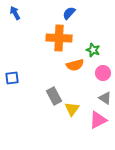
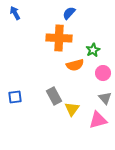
green star: rotated 24 degrees clockwise
blue square: moved 3 px right, 19 px down
gray triangle: rotated 16 degrees clockwise
pink triangle: rotated 12 degrees clockwise
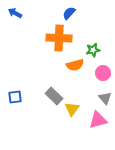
blue arrow: rotated 32 degrees counterclockwise
green star: rotated 16 degrees clockwise
gray rectangle: rotated 18 degrees counterclockwise
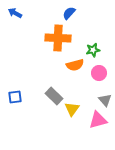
orange cross: moved 1 px left
pink circle: moved 4 px left
gray triangle: moved 2 px down
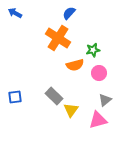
orange cross: rotated 30 degrees clockwise
gray triangle: rotated 32 degrees clockwise
yellow triangle: moved 1 px left, 1 px down
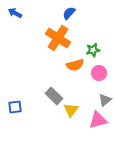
blue square: moved 10 px down
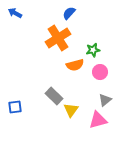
orange cross: rotated 25 degrees clockwise
pink circle: moved 1 px right, 1 px up
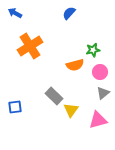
orange cross: moved 28 px left, 8 px down
gray triangle: moved 2 px left, 7 px up
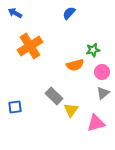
pink circle: moved 2 px right
pink triangle: moved 2 px left, 3 px down
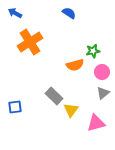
blue semicircle: rotated 80 degrees clockwise
orange cross: moved 4 px up
green star: moved 1 px down
